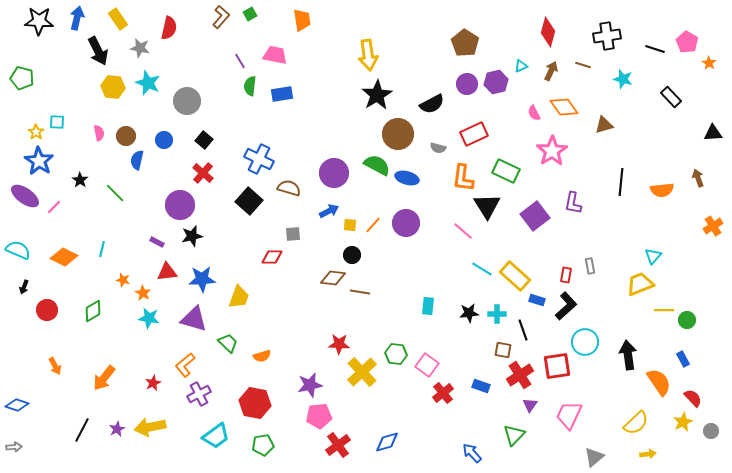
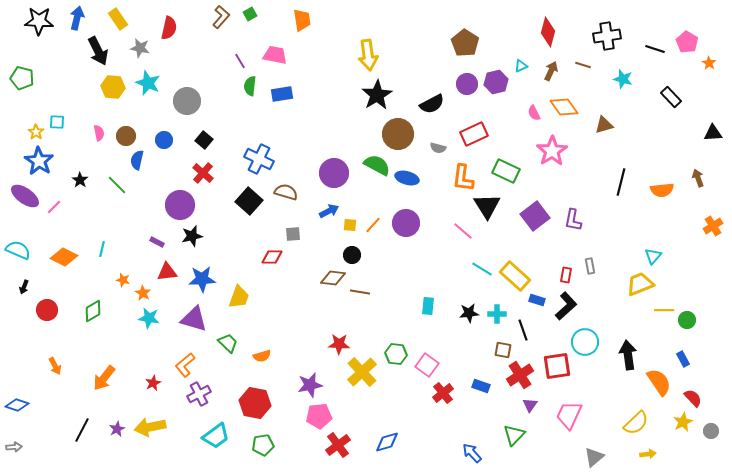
black line at (621, 182): rotated 8 degrees clockwise
brown semicircle at (289, 188): moved 3 px left, 4 px down
green line at (115, 193): moved 2 px right, 8 px up
purple L-shape at (573, 203): moved 17 px down
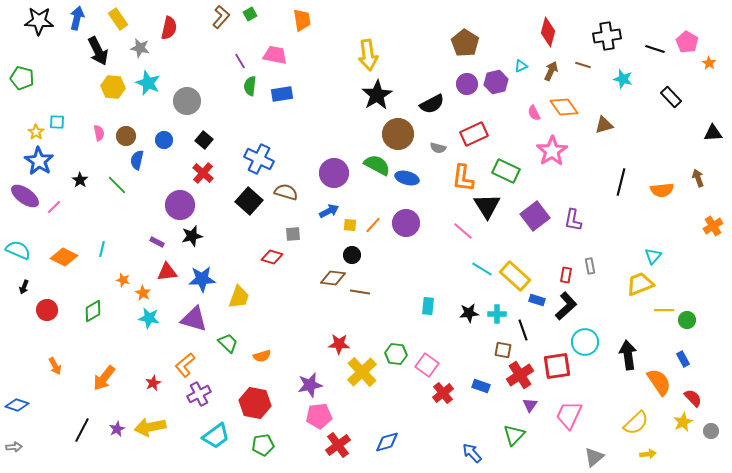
red diamond at (272, 257): rotated 15 degrees clockwise
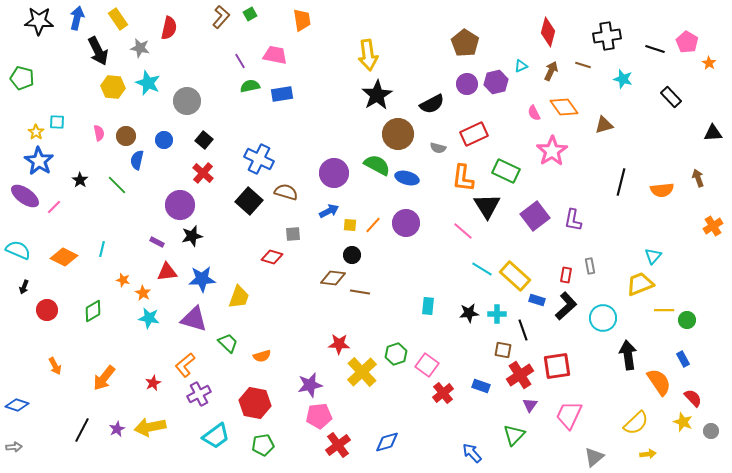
green semicircle at (250, 86): rotated 72 degrees clockwise
cyan circle at (585, 342): moved 18 px right, 24 px up
green hexagon at (396, 354): rotated 25 degrees counterclockwise
yellow star at (683, 422): rotated 24 degrees counterclockwise
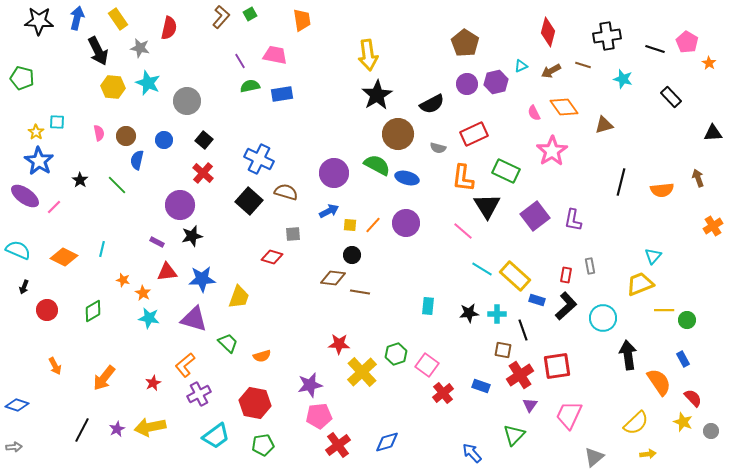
brown arrow at (551, 71): rotated 144 degrees counterclockwise
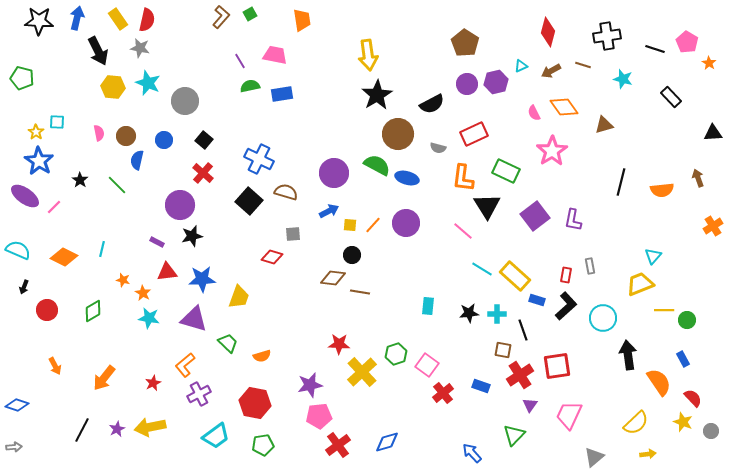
red semicircle at (169, 28): moved 22 px left, 8 px up
gray circle at (187, 101): moved 2 px left
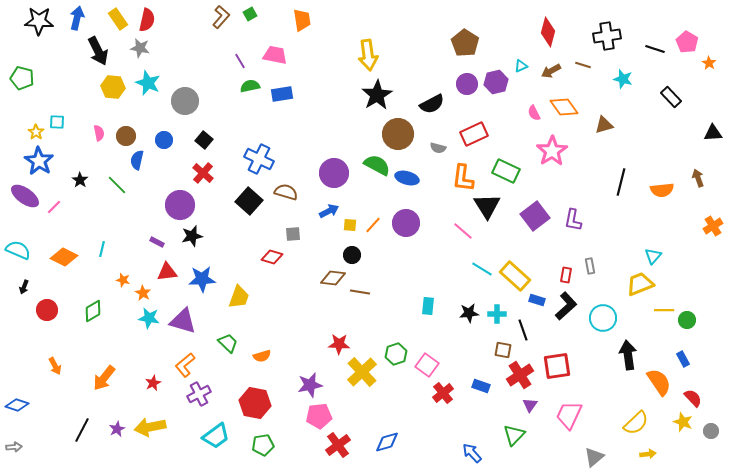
purple triangle at (194, 319): moved 11 px left, 2 px down
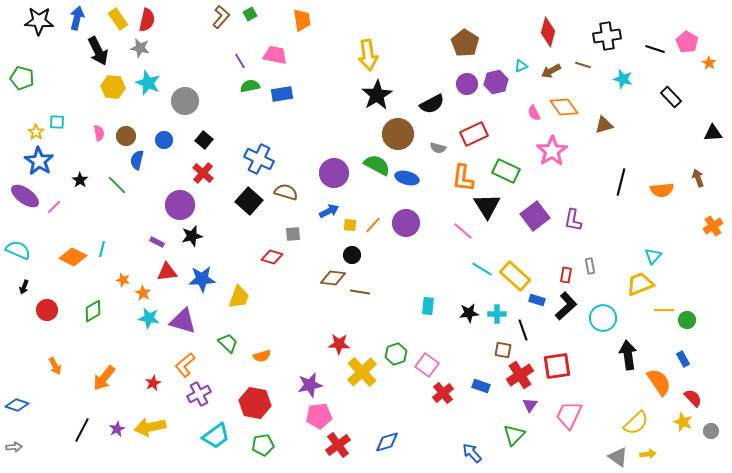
orange diamond at (64, 257): moved 9 px right
gray triangle at (594, 457): moved 24 px right; rotated 45 degrees counterclockwise
